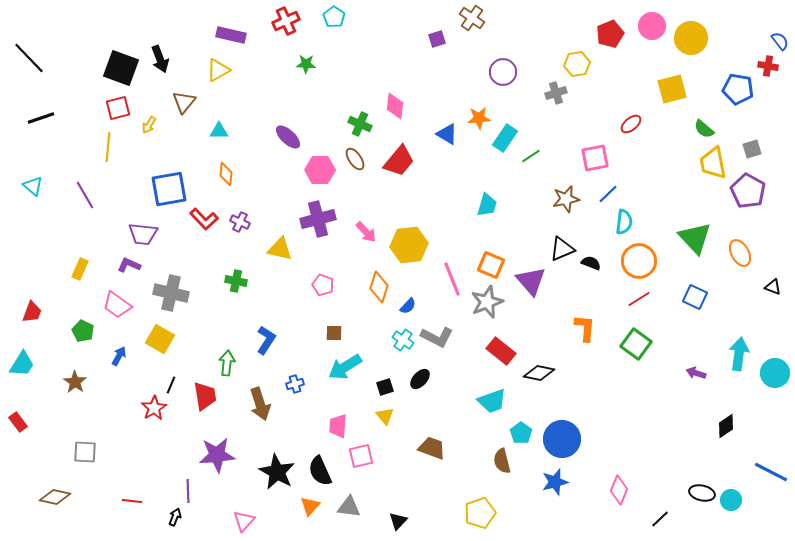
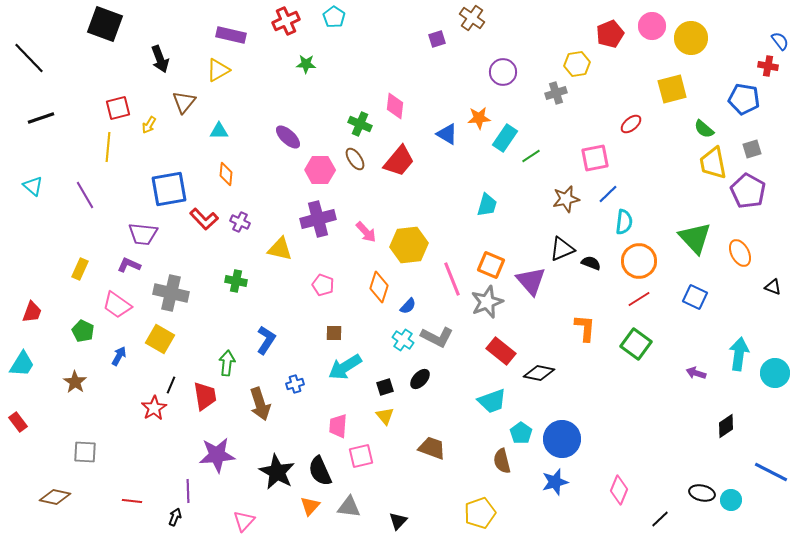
black square at (121, 68): moved 16 px left, 44 px up
blue pentagon at (738, 89): moved 6 px right, 10 px down
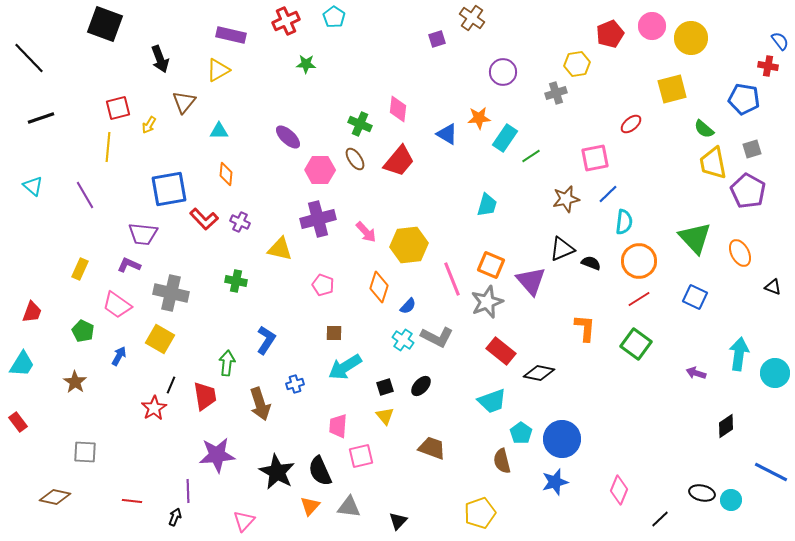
pink diamond at (395, 106): moved 3 px right, 3 px down
black ellipse at (420, 379): moved 1 px right, 7 px down
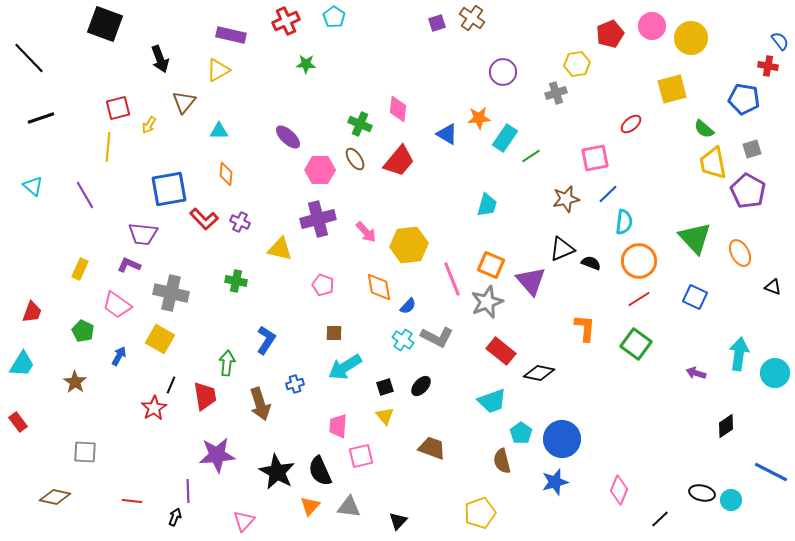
purple square at (437, 39): moved 16 px up
orange diamond at (379, 287): rotated 28 degrees counterclockwise
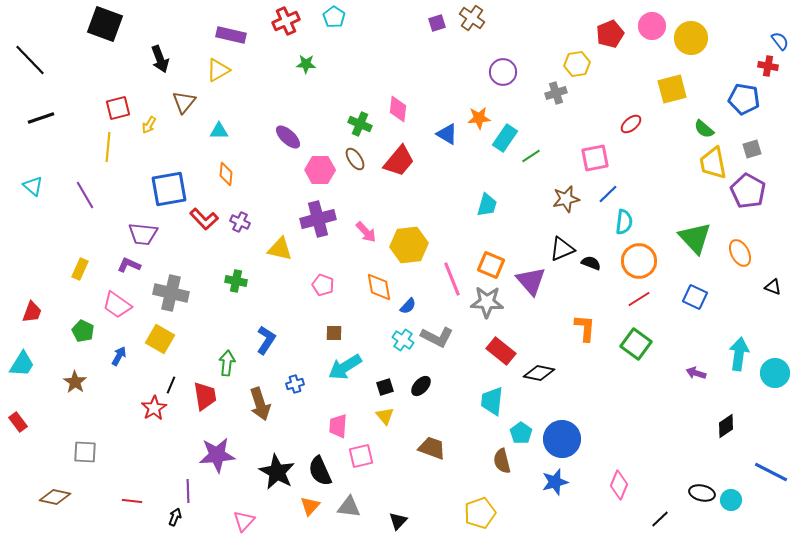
black line at (29, 58): moved 1 px right, 2 px down
gray star at (487, 302): rotated 24 degrees clockwise
cyan trapezoid at (492, 401): rotated 116 degrees clockwise
pink diamond at (619, 490): moved 5 px up
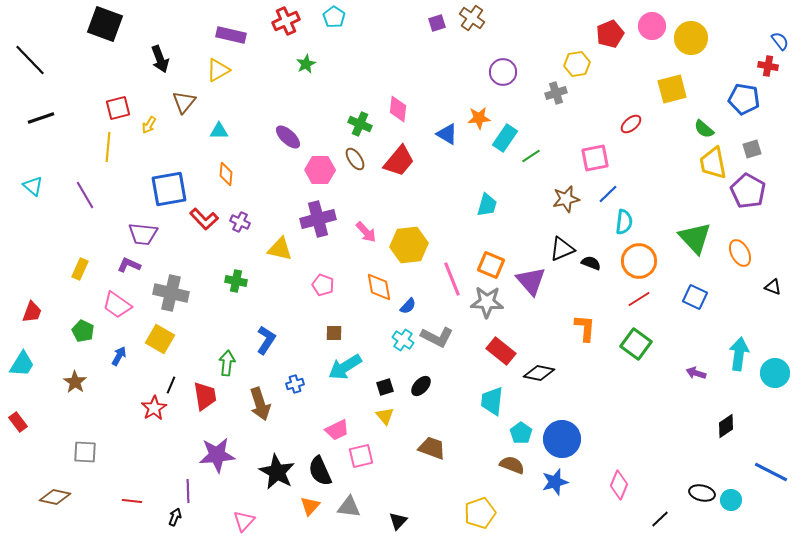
green star at (306, 64): rotated 30 degrees counterclockwise
pink trapezoid at (338, 426): moved 1 px left, 4 px down; rotated 120 degrees counterclockwise
brown semicircle at (502, 461): moved 10 px right, 4 px down; rotated 125 degrees clockwise
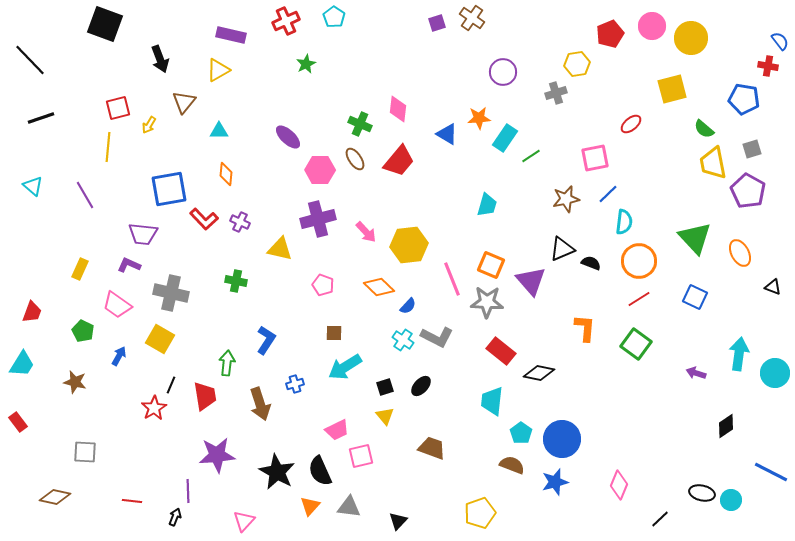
orange diamond at (379, 287): rotated 36 degrees counterclockwise
brown star at (75, 382): rotated 20 degrees counterclockwise
